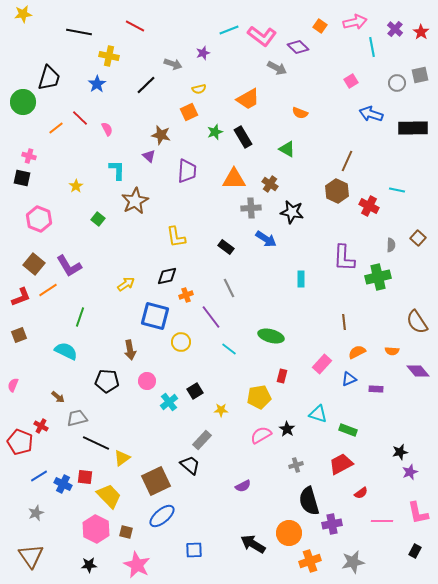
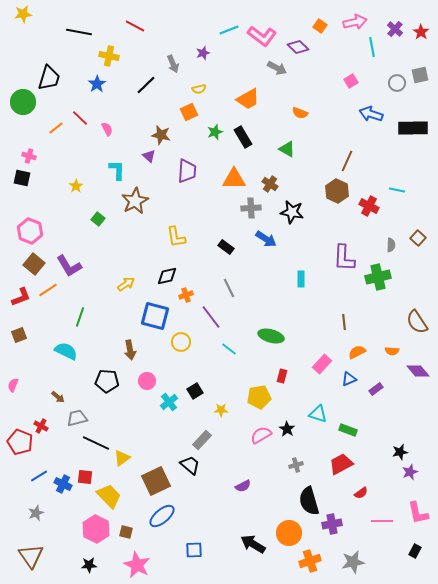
gray arrow at (173, 64): rotated 48 degrees clockwise
pink hexagon at (39, 219): moved 9 px left, 12 px down
purple rectangle at (376, 389): rotated 40 degrees counterclockwise
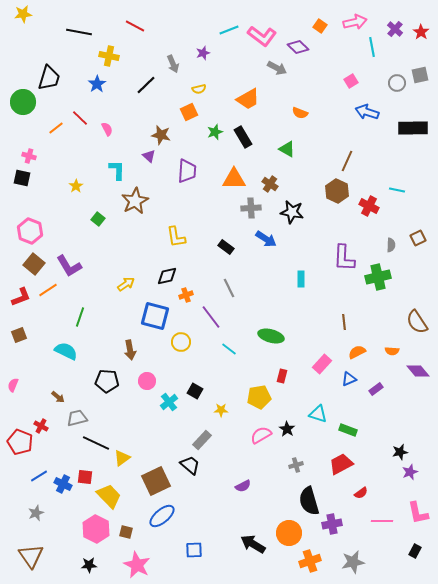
blue arrow at (371, 114): moved 4 px left, 2 px up
brown square at (418, 238): rotated 21 degrees clockwise
black square at (195, 391): rotated 28 degrees counterclockwise
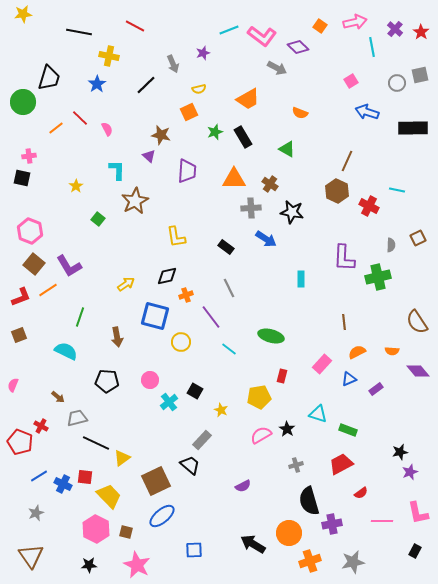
pink cross at (29, 156): rotated 24 degrees counterclockwise
brown arrow at (130, 350): moved 13 px left, 13 px up
pink circle at (147, 381): moved 3 px right, 1 px up
yellow star at (221, 410): rotated 24 degrees clockwise
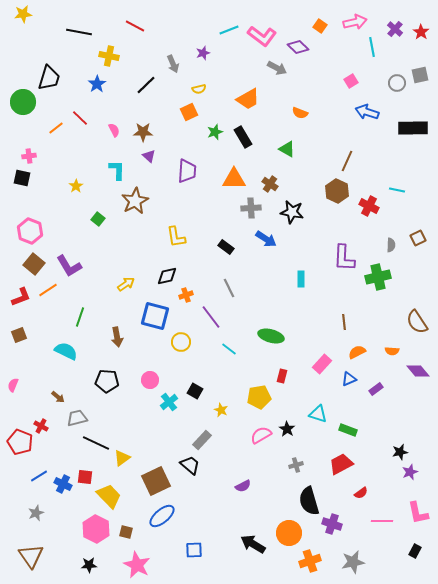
pink semicircle at (107, 129): moved 7 px right, 1 px down
brown star at (161, 135): moved 18 px left, 3 px up; rotated 12 degrees counterclockwise
purple cross at (332, 524): rotated 30 degrees clockwise
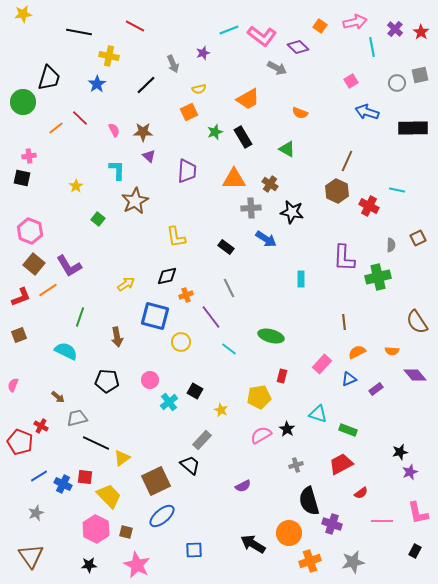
purple diamond at (418, 371): moved 3 px left, 4 px down
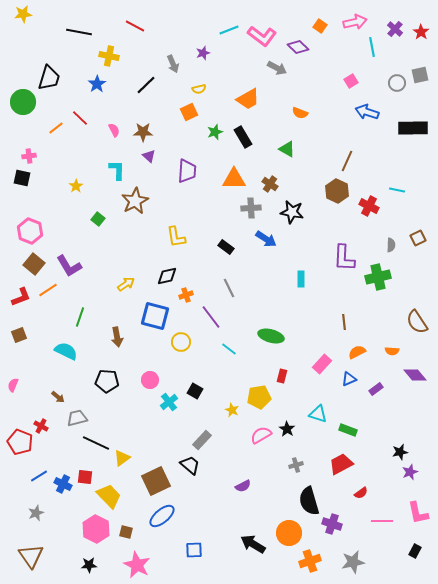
yellow star at (221, 410): moved 11 px right
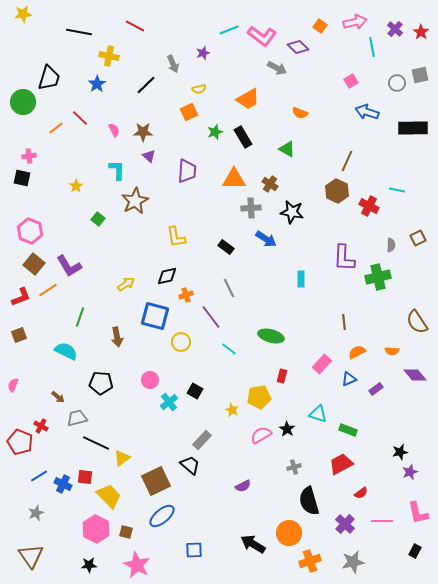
black pentagon at (107, 381): moved 6 px left, 2 px down
gray cross at (296, 465): moved 2 px left, 2 px down
purple cross at (332, 524): moved 13 px right; rotated 24 degrees clockwise
